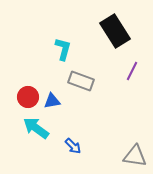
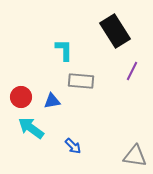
cyan L-shape: moved 1 px right, 1 px down; rotated 15 degrees counterclockwise
gray rectangle: rotated 15 degrees counterclockwise
red circle: moved 7 px left
cyan arrow: moved 5 px left
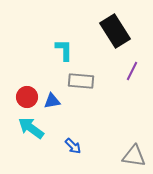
red circle: moved 6 px right
gray triangle: moved 1 px left
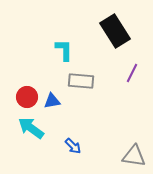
purple line: moved 2 px down
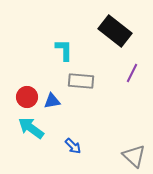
black rectangle: rotated 20 degrees counterclockwise
gray triangle: rotated 35 degrees clockwise
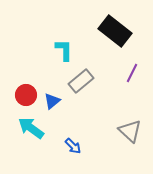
gray rectangle: rotated 45 degrees counterclockwise
red circle: moved 1 px left, 2 px up
blue triangle: rotated 30 degrees counterclockwise
gray triangle: moved 4 px left, 25 px up
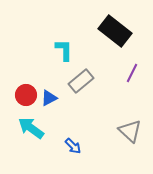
blue triangle: moved 3 px left, 3 px up; rotated 12 degrees clockwise
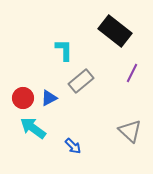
red circle: moved 3 px left, 3 px down
cyan arrow: moved 2 px right
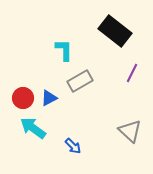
gray rectangle: moved 1 px left; rotated 10 degrees clockwise
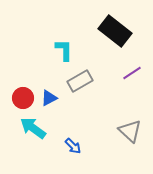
purple line: rotated 30 degrees clockwise
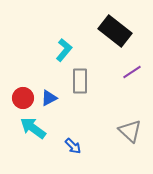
cyan L-shape: rotated 40 degrees clockwise
purple line: moved 1 px up
gray rectangle: rotated 60 degrees counterclockwise
